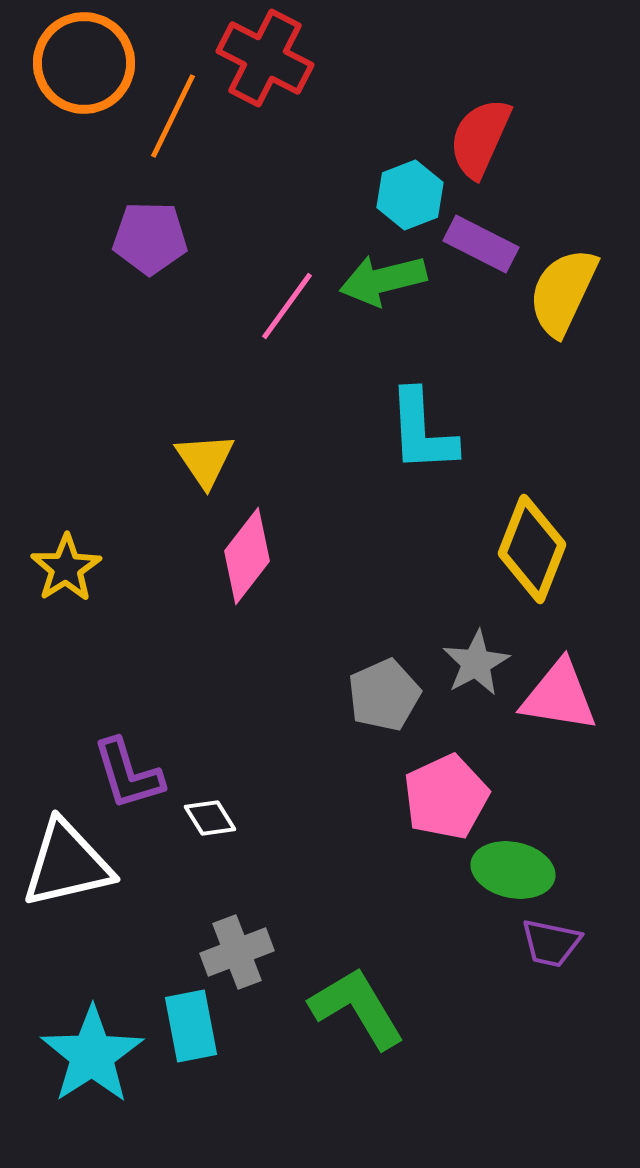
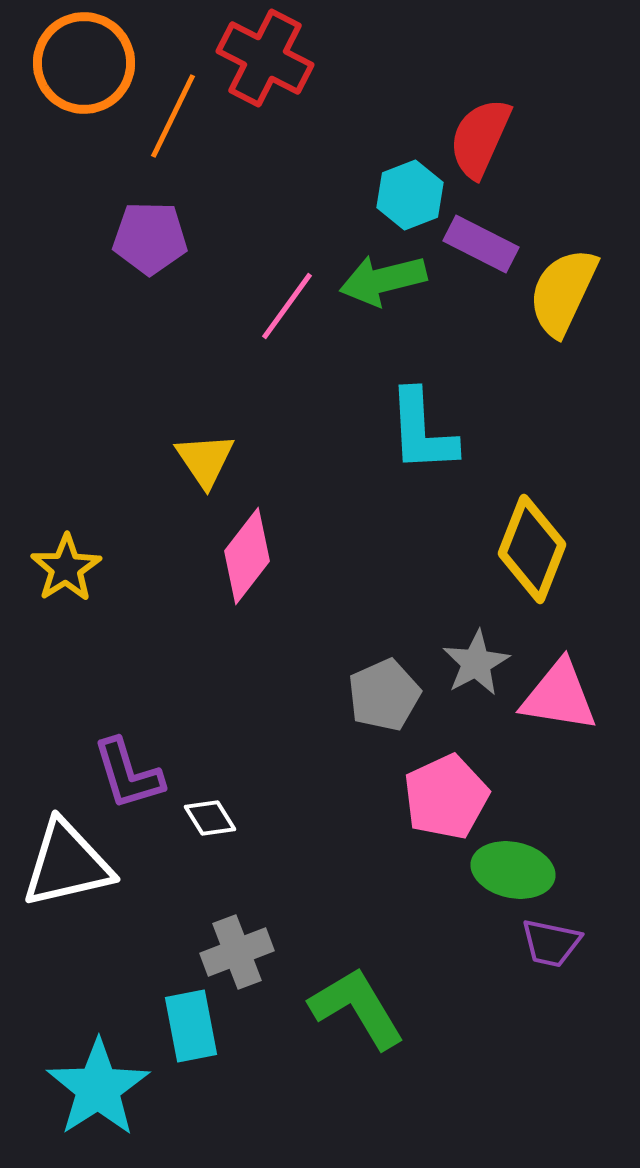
cyan star: moved 6 px right, 33 px down
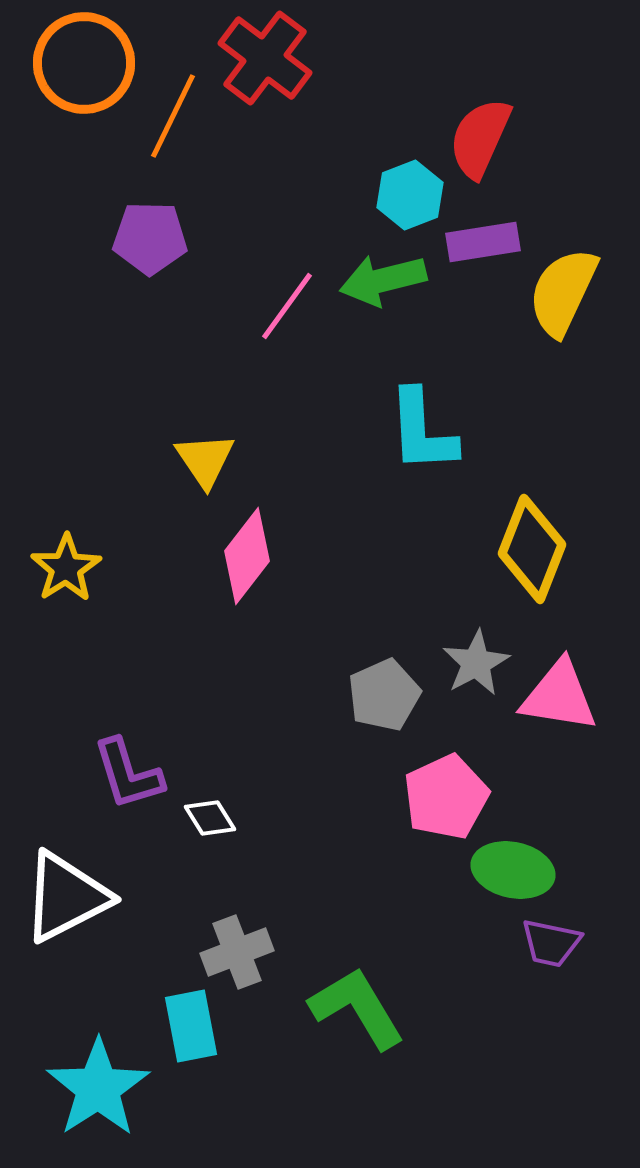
red cross: rotated 10 degrees clockwise
purple rectangle: moved 2 px right, 2 px up; rotated 36 degrees counterclockwise
white triangle: moved 1 px left, 33 px down; rotated 14 degrees counterclockwise
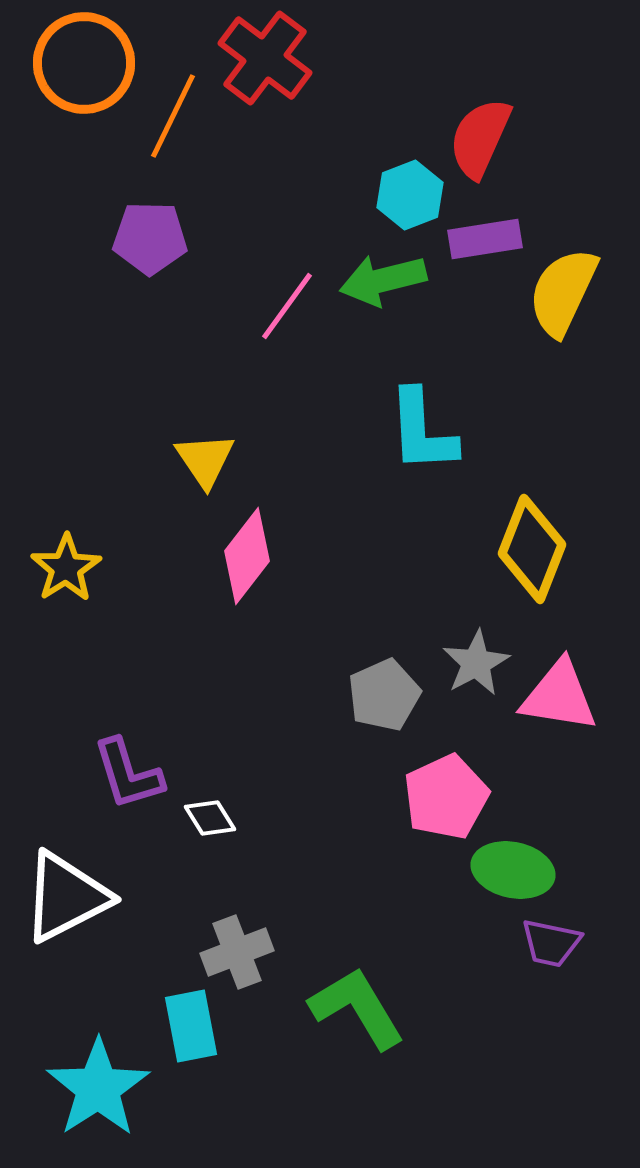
purple rectangle: moved 2 px right, 3 px up
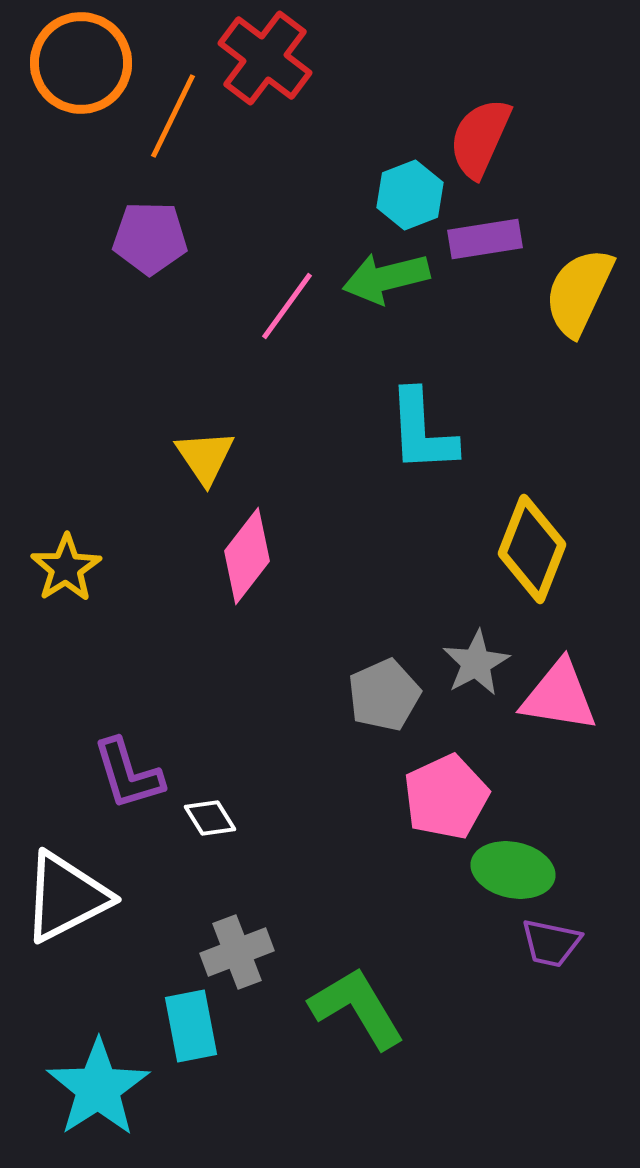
orange circle: moved 3 px left
green arrow: moved 3 px right, 2 px up
yellow semicircle: moved 16 px right
yellow triangle: moved 3 px up
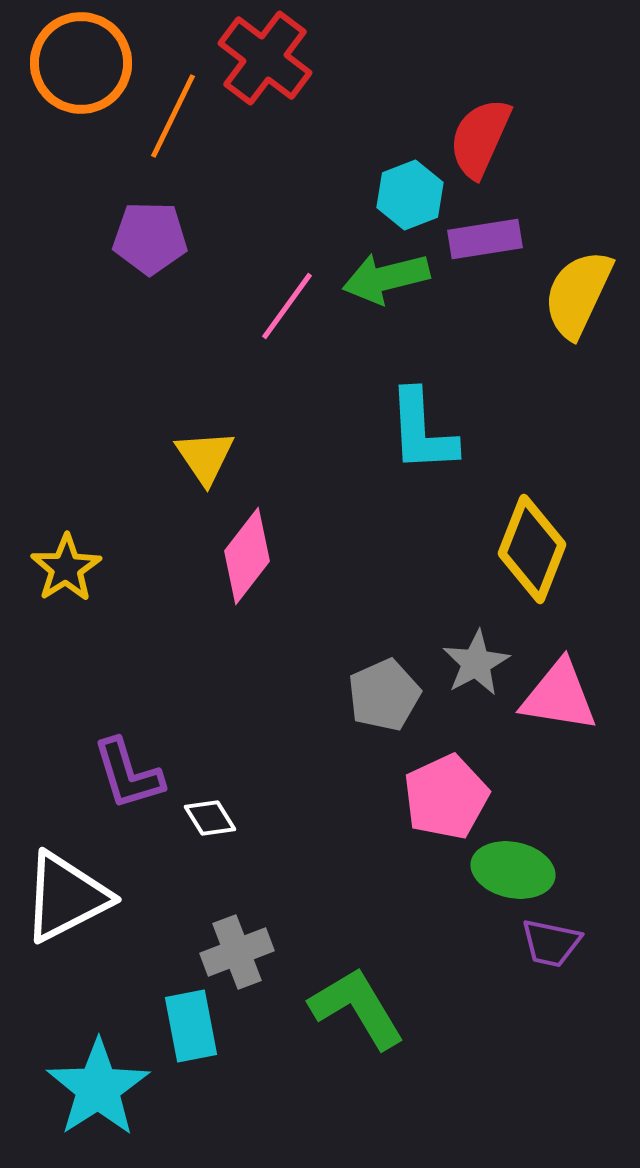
yellow semicircle: moved 1 px left, 2 px down
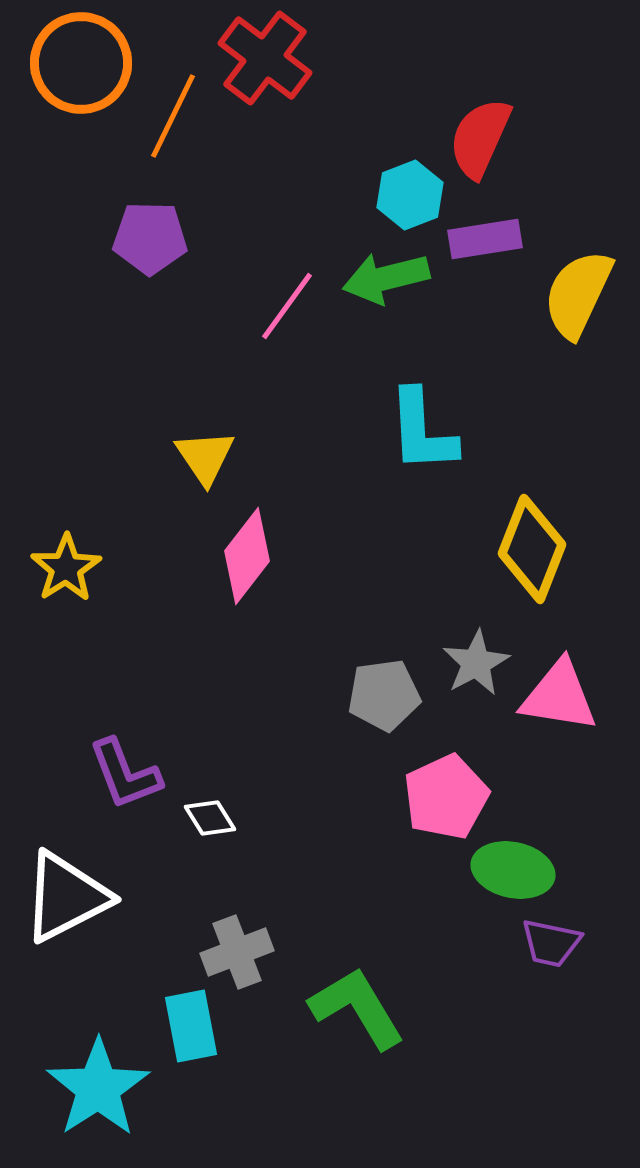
gray pentagon: rotated 16 degrees clockwise
purple L-shape: moved 3 px left; rotated 4 degrees counterclockwise
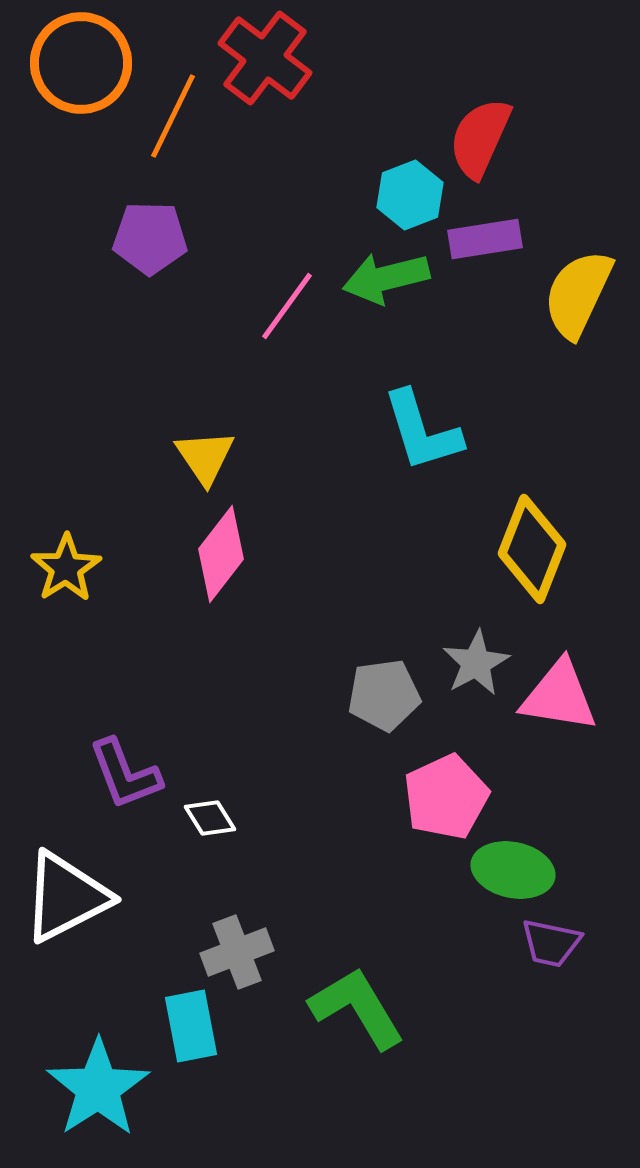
cyan L-shape: rotated 14 degrees counterclockwise
pink diamond: moved 26 px left, 2 px up
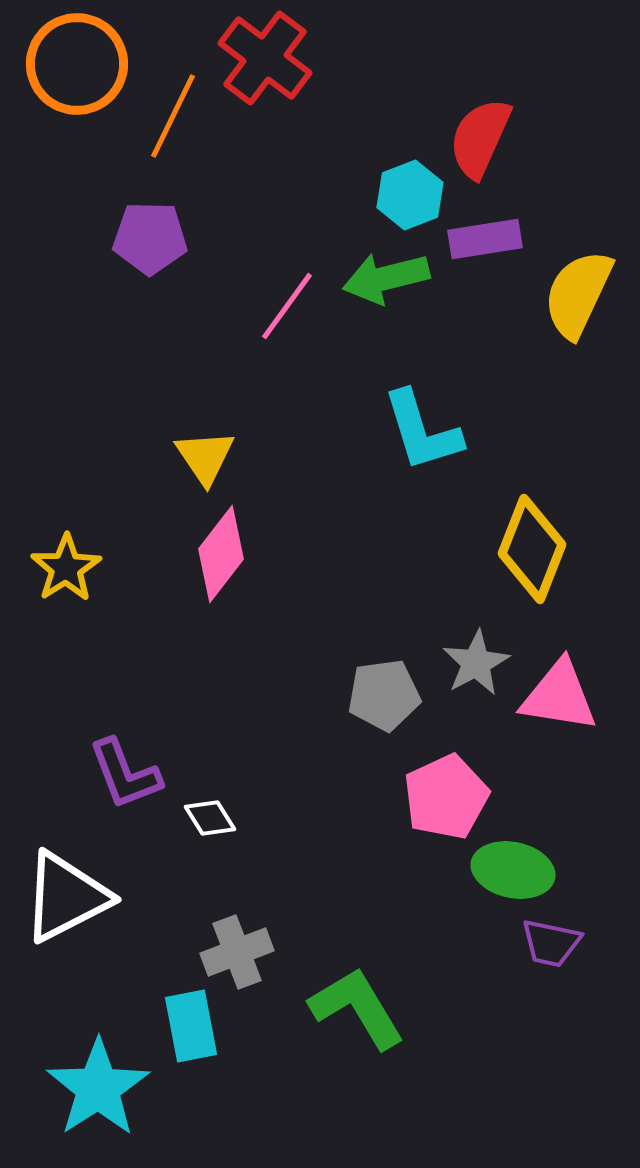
orange circle: moved 4 px left, 1 px down
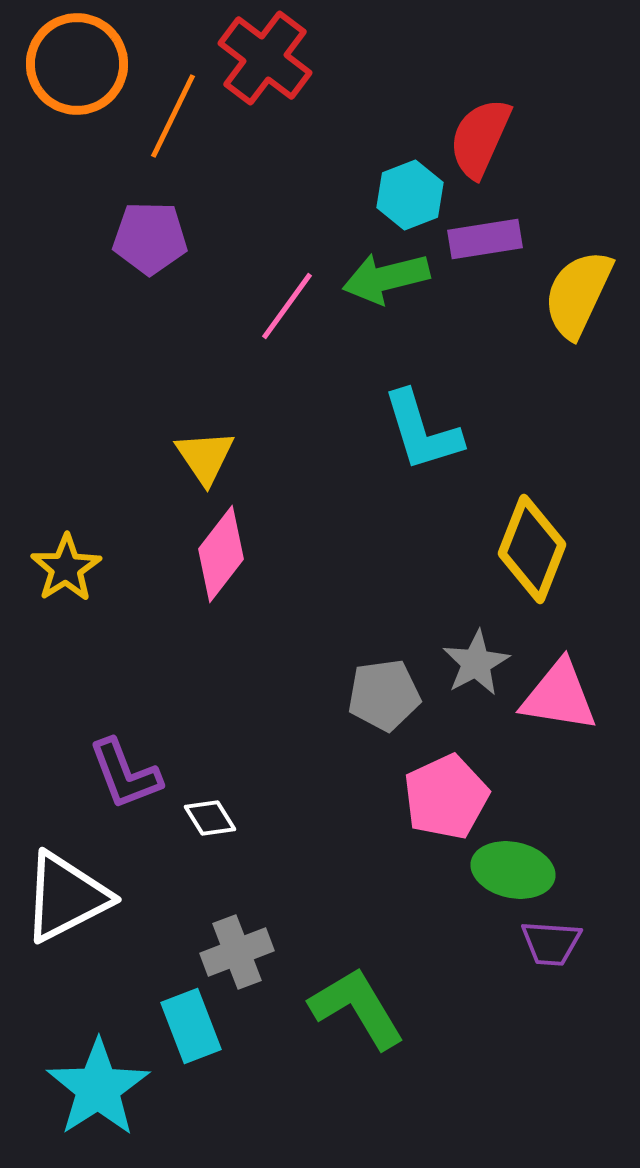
purple trapezoid: rotated 8 degrees counterclockwise
cyan rectangle: rotated 10 degrees counterclockwise
